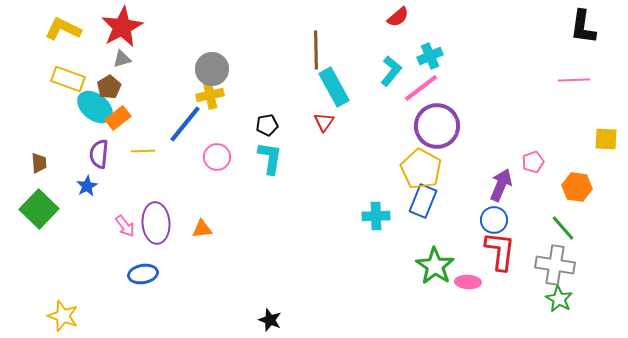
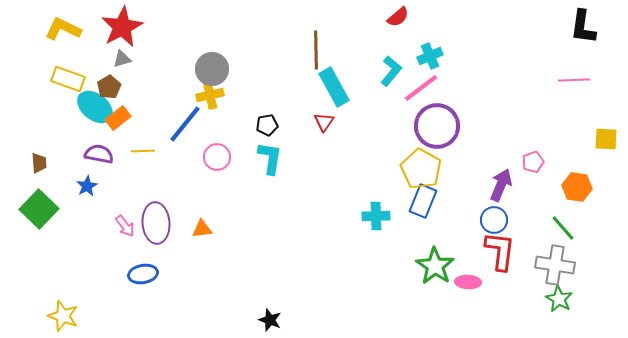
purple semicircle at (99, 154): rotated 96 degrees clockwise
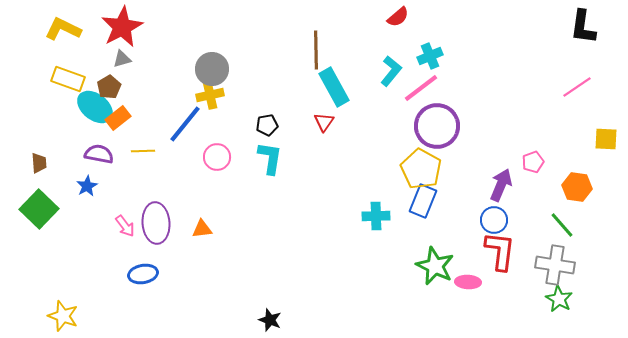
pink line at (574, 80): moved 3 px right, 7 px down; rotated 32 degrees counterclockwise
green line at (563, 228): moved 1 px left, 3 px up
green star at (435, 266): rotated 9 degrees counterclockwise
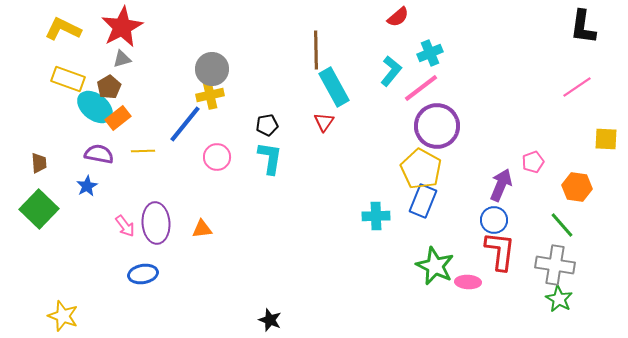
cyan cross at (430, 56): moved 3 px up
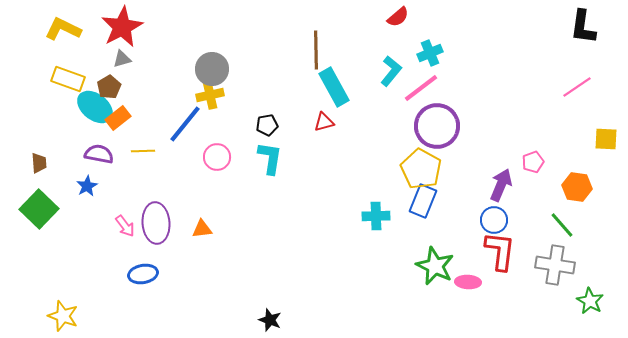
red triangle at (324, 122): rotated 40 degrees clockwise
green star at (559, 299): moved 31 px right, 2 px down
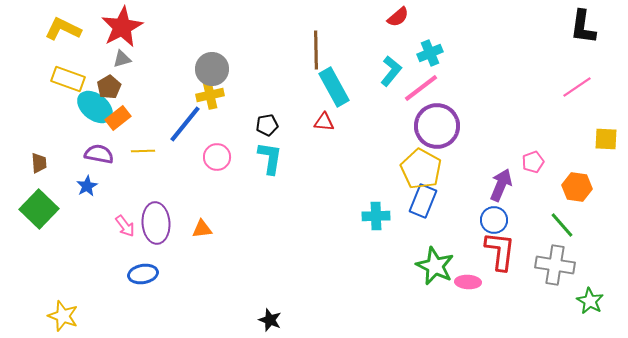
red triangle at (324, 122): rotated 20 degrees clockwise
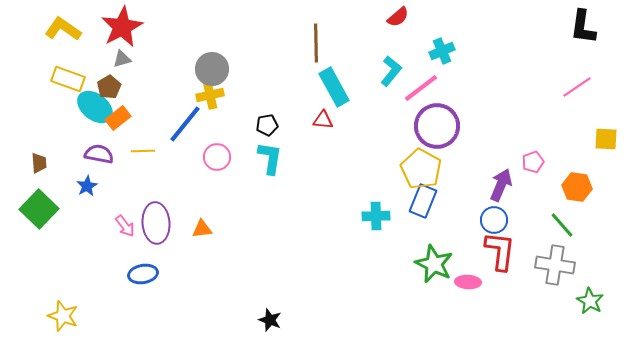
yellow L-shape at (63, 29): rotated 9 degrees clockwise
brown line at (316, 50): moved 7 px up
cyan cross at (430, 53): moved 12 px right, 2 px up
red triangle at (324, 122): moved 1 px left, 2 px up
green star at (435, 266): moved 1 px left, 2 px up
